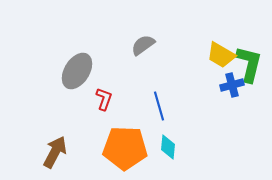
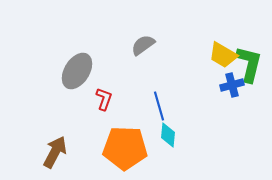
yellow trapezoid: moved 2 px right
cyan diamond: moved 12 px up
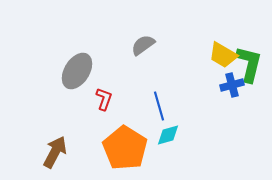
cyan diamond: rotated 70 degrees clockwise
orange pentagon: rotated 30 degrees clockwise
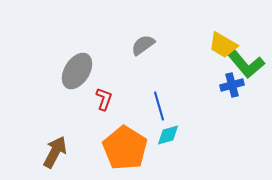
yellow trapezoid: moved 10 px up
green L-shape: moved 3 px left; rotated 126 degrees clockwise
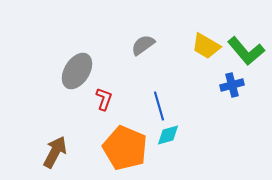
yellow trapezoid: moved 17 px left, 1 px down
green L-shape: moved 13 px up
orange pentagon: rotated 9 degrees counterclockwise
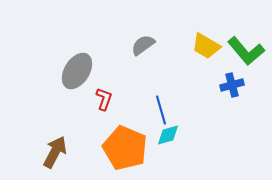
blue line: moved 2 px right, 4 px down
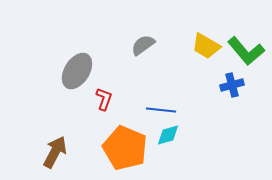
blue line: rotated 68 degrees counterclockwise
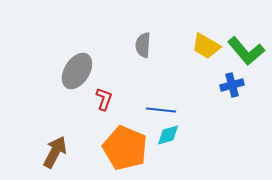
gray semicircle: rotated 50 degrees counterclockwise
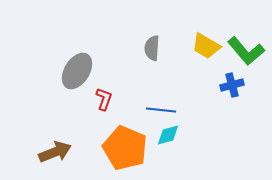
gray semicircle: moved 9 px right, 3 px down
brown arrow: rotated 40 degrees clockwise
